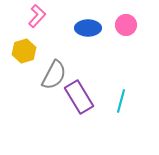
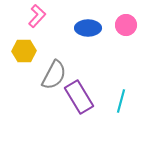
yellow hexagon: rotated 15 degrees clockwise
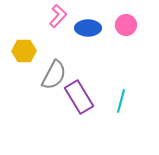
pink L-shape: moved 21 px right
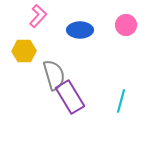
pink L-shape: moved 20 px left
blue ellipse: moved 8 px left, 2 px down
gray semicircle: rotated 44 degrees counterclockwise
purple rectangle: moved 9 px left
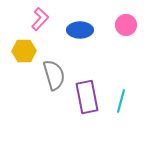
pink L-shape: moved 2 px right, 3 px down
purple rectangle: moved 17 px right; rotated 20 degrees clockwise
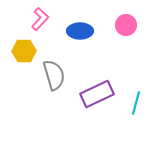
blue ellipse: moved 1 px down
purple rectangle: moved 10 px right, 3 px up; rotated 76 degrees clockwise
cyan line: moved 15 px right, 2 px down
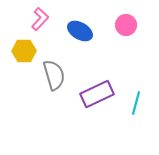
blue ellipse: rotated 30 degrees clockwise
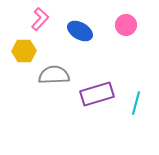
gray semicircle: rotated 76 degrees counterclockwise
purple rectangle: rotated 8 degrees clockwise
